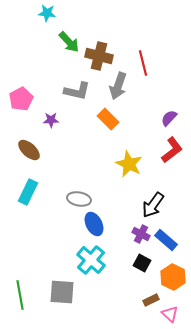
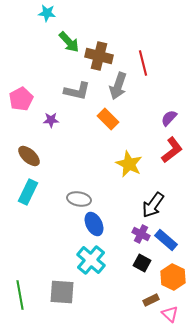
brown ellipse: moved 6 px down
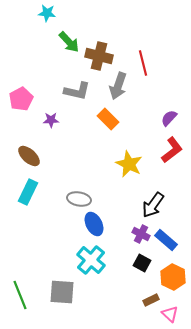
green line: rotated 12 degrees counterclockwise
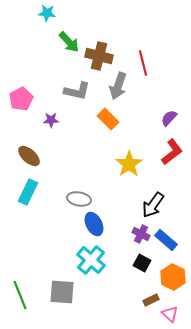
red L-shape: moved 2 px down
yellow star: rotated 12 degrees clockwise
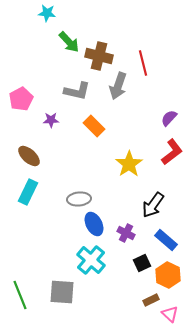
orange rectangle: moved 14 px left, 7 px down
gray ellipse: rotated 15 degrees counterclockwise
purple cross: moved 15 px left, 1 px up
black square: rotated 36 degrees clockwise
orange hexagon: moved 5 px left, 2 px up
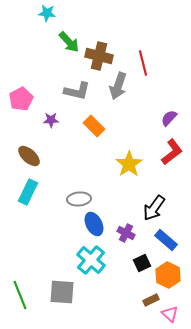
black arrow: moved 1 px right, 3 px down
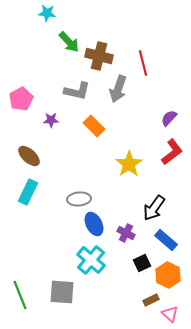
gray arrow: moved 3 px down
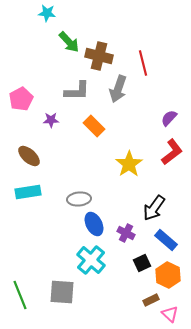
gray L-shape: rotated 12 degrees counterclockwise
cyan rectangle: rotated 55 degrees clockwise
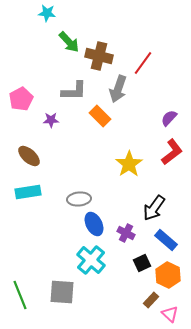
red line: rotated 50 degrees clockwise
gray L-shape: moved 3 px left
orange rectangle: moved 6 px right, 10 px up
brown rectangle: rotated 21 degrees counterclockwise
